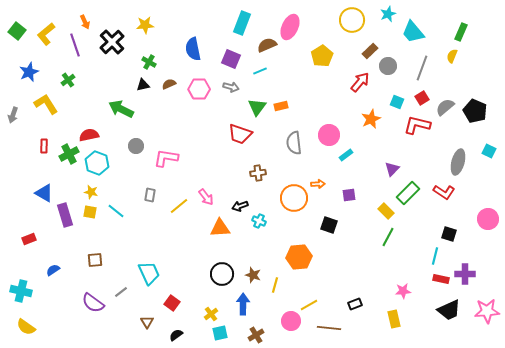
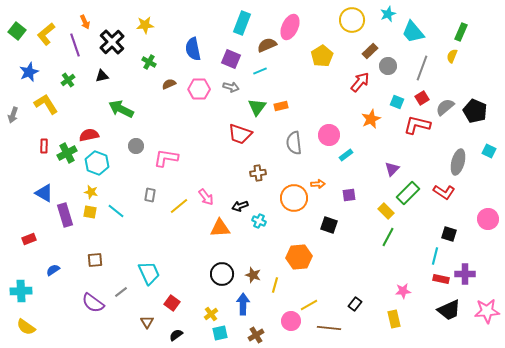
black triangle at (143, 85): moved 41 px left, 9 px up
green cross at (69, 154): moved 2 px left, 1 px up
cyan cross at (21, 291): rotated 15 degrees counterclockwise
black rectangle at (355, 304): rotated 32 degrees counterclockwise
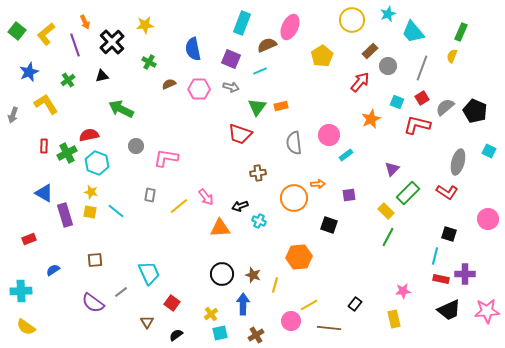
red L-shape at (444, 192): moved 3 px right
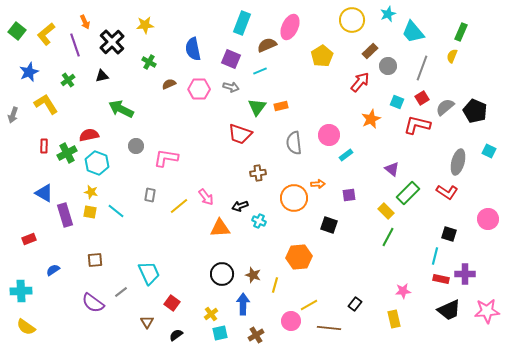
purple triangle at (392, 169): rotated 35 degrees counterclockwise
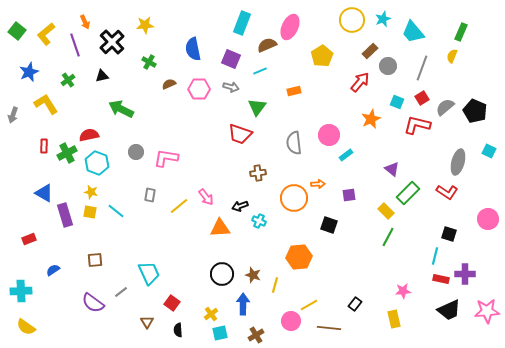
cyan star at (388, 14): moved 5 px left, 5 px down
orange rectangle at (281, 106): moved 13 px right, 15 px up
gray circle at (136, 146): moved 6 px down
black semicircle at (176, 335): moved 2 px right, 5 px up; rotated 56 degrees counterclockwise
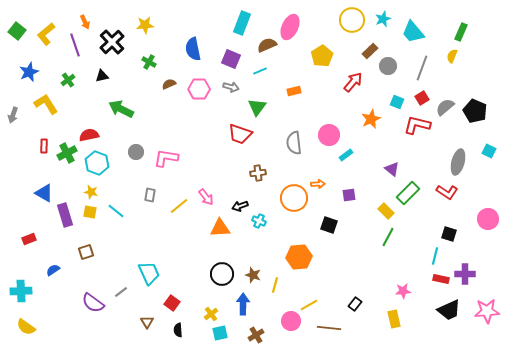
red arrow at (360, 82): moved 7 px left
brown square at (95, 260): moved 9 px left, 8 px up; rotated 14 degrees counterclockwise
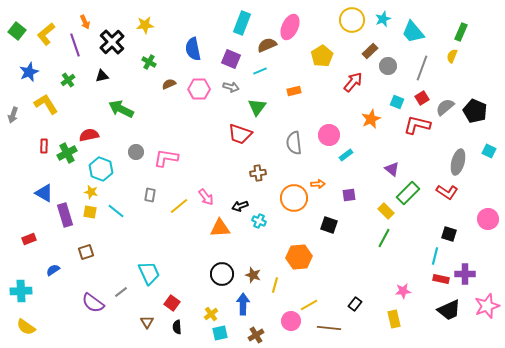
cyan hexagon at (97, 163): moved 4 px right, 6 px down
green line at (388, 237): moved 4 px left, 1 px down
pink star at (487, 311): moved 5 px up; rotated 15 degrees counterclockwise
black semicircle at (178, 330): moved 1 px left, 3 px up
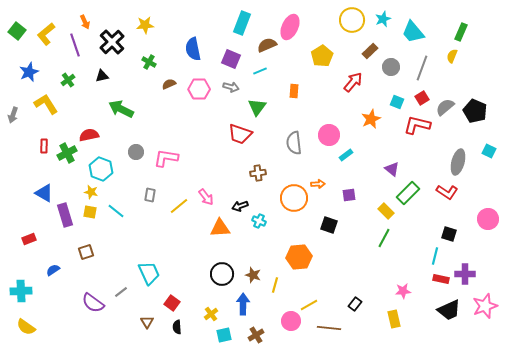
gray circle at (388, 66): moved 3 px right, 1 px down
orange rectangle at (294, 91): rotated 72 degrees counterclockwise
pink star at (487, 306): moved 2 px left
cyan square at (220, 333): moved 4 px right, 2 px down
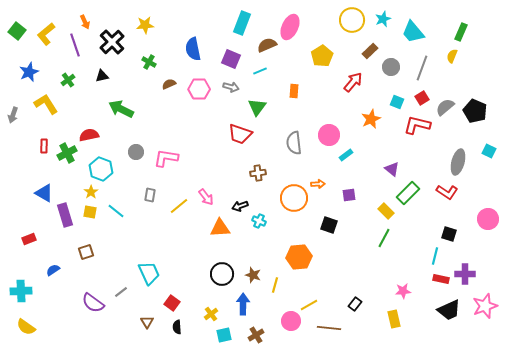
yellow star at (91, 192): rotated 24 degrees clockwise
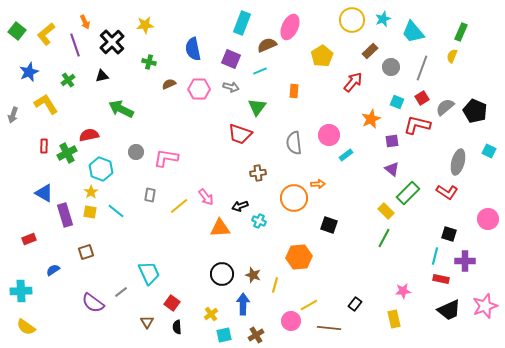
green cross at (149, 62): rotated 16 degrees counterclockwise
purple square at (349, 195): moved 43 px right, 54 px up
purple cross at (465, 274): moved 13 px up
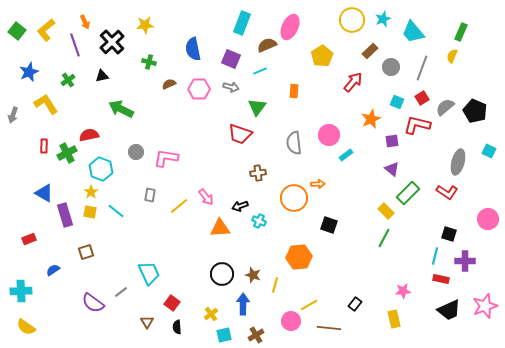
yellow L-shape at (46, 34): moved 4 px up
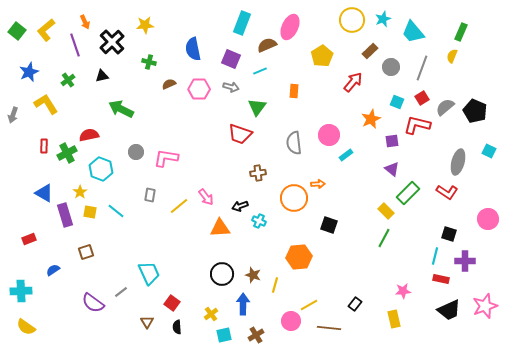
yellow star at (91, 192): moved 11 px left
